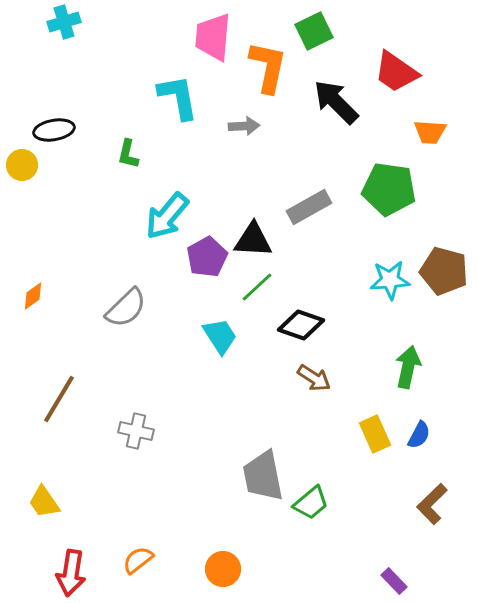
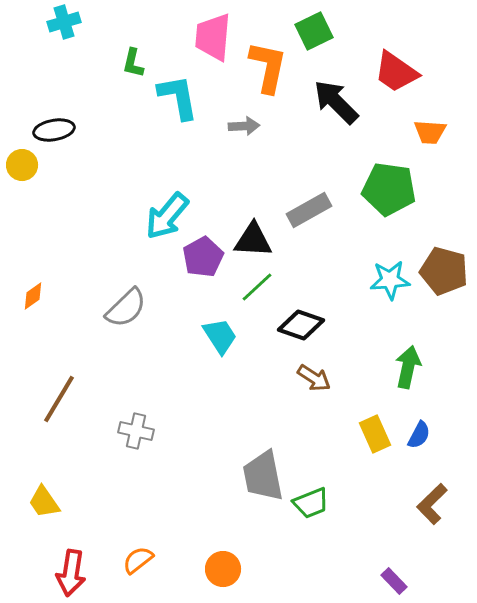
green L-shape: moved 5 px right, 91 px up
gray rectangle: moved 3 px down
purple pentagon: moved 4 px left
green trapezoid: rotated 18 degrees clockwise
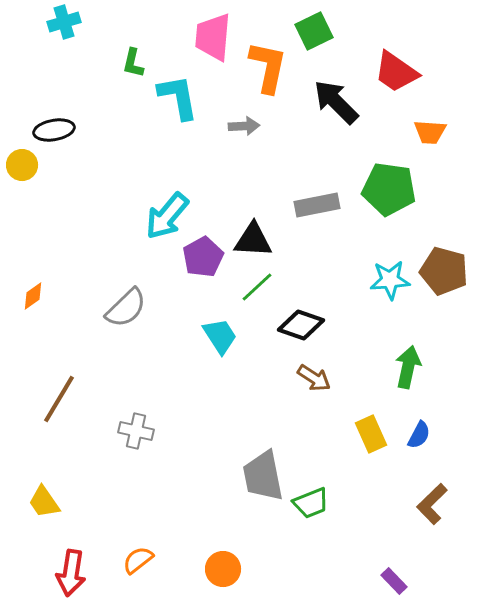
gray rectangle: moved 8 px right, 5 px up; rotated 18 degrees clockwise
yellow rectangle: moved 4 px left
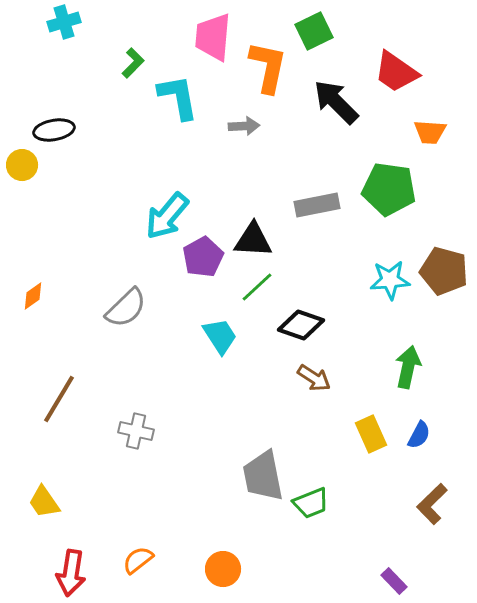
green L-shape: rotated 148 degrees counterclockwise
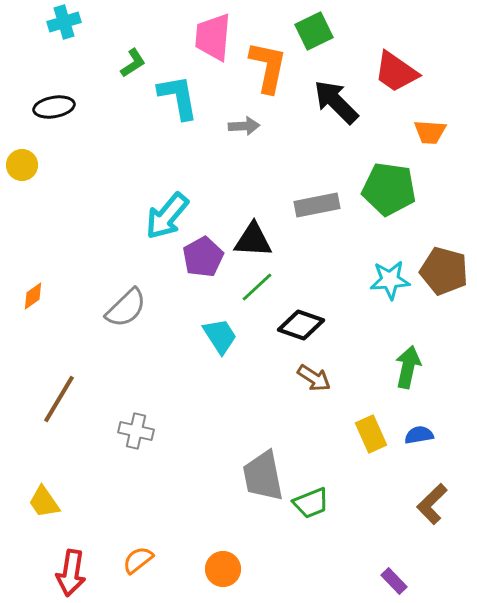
green L-shape: rotated 12 degrees clockwise
black ellipse: moved 23 px up
blue semicircle: rotated 128 degrees counterclockwise
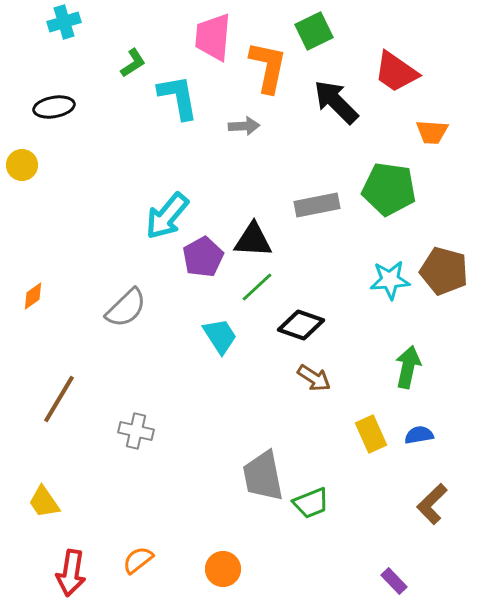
orange trapezoid: moved 2 px right
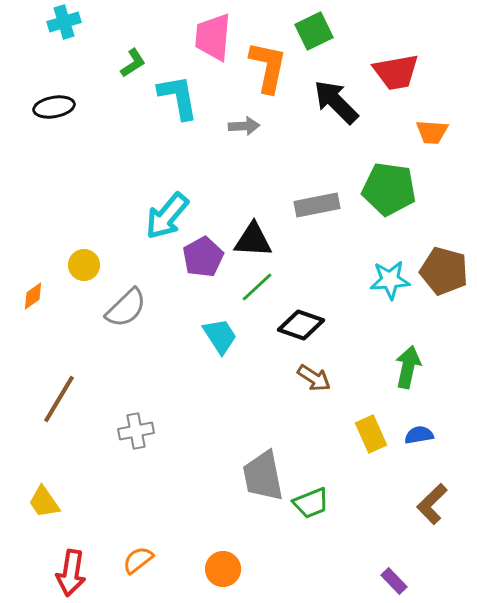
red trapezoid: rotated 45 degrees counterclockwise
yellow circle: moved 62 px right, 100 px down
gray cross: rotated 24 degrees counterclockwise
